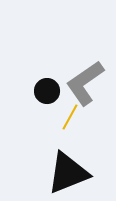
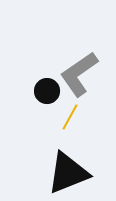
gray L-shape: moved 6 px left, 9 px up
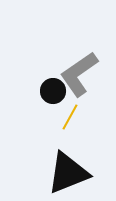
black circle: moved 6 px right
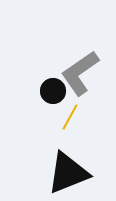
gray L-shape: moved 1 px right, 1 px up
